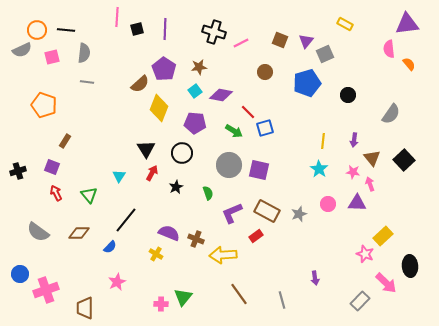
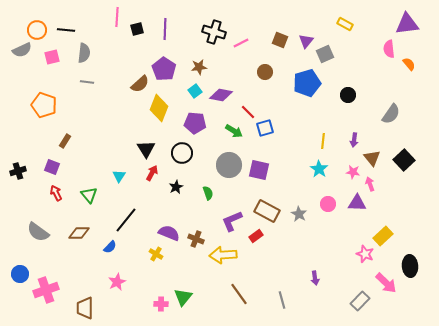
purple L-shape at (232, 213): moved 8 px down
gray star at (299, 214): rotated 21 degrees counterclockwise
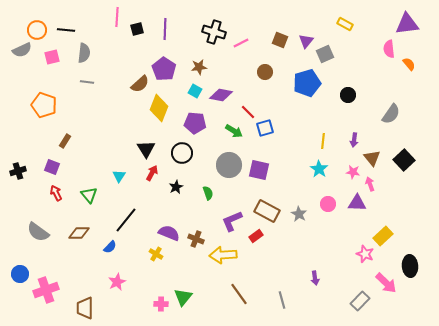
cyan square at (195, 91): rotated 24 degrees counterclockwise
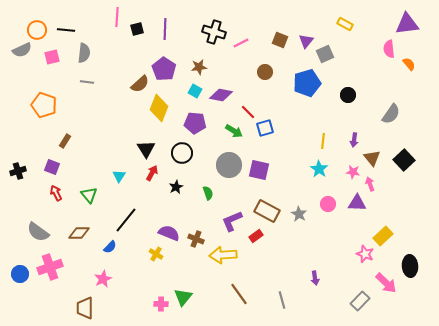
pink star at (117, 282): moved 14 px left, 3 px up
pink cross at (46, 290): moved 4 px right, 23 px up
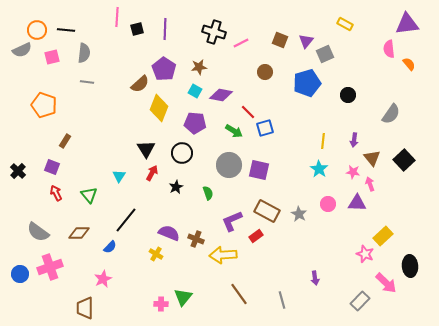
black cross at (18, 171): rotated 28 degrees counterclockwise
